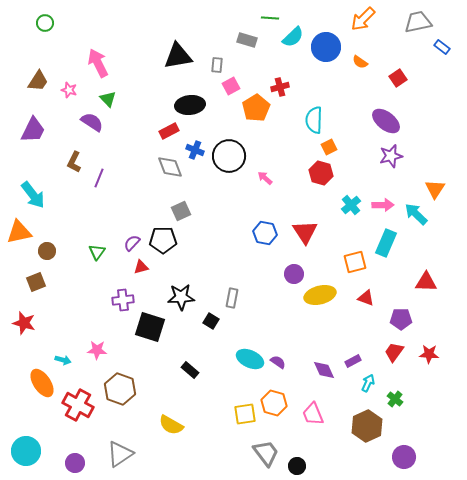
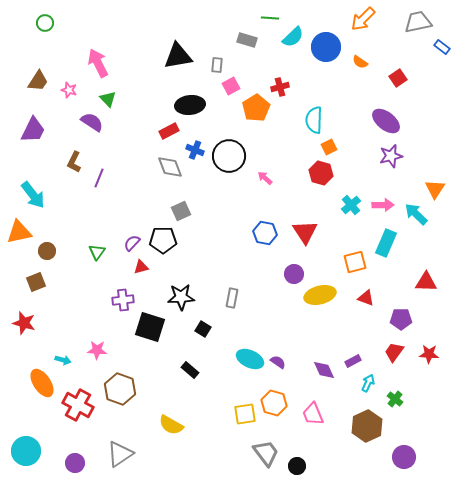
black square at (211, 321): moved 8 px left, 8 px down
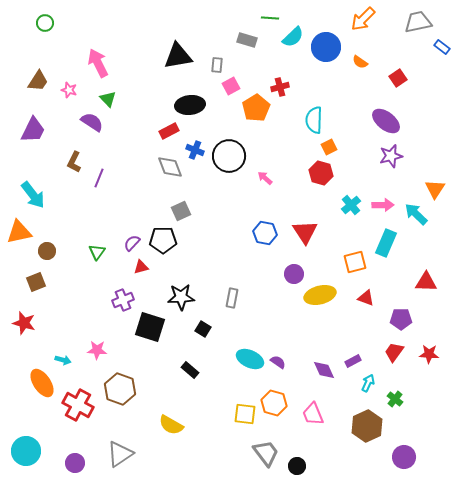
purple cross at (123, 300): rotated 15 degrees counterclockwise
yellow square at (245, 414): rotated 15 degrees clockwise
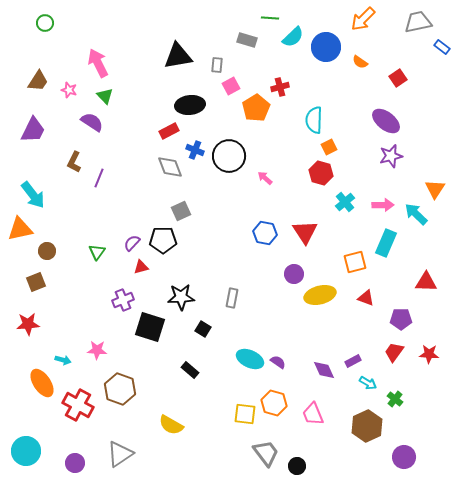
green triangle at (108, 99): moved 3 px left, 3 px up
cyan cross at (351, 205): moved 6 px left, 3 px up
orange triangle at (19, 232): moved 1 px right, 3 px up
red star at (24, 323): moved 4 px right, 1 px down; rotated 20 degrees counterclockwise
cyan arrow at (368, 383): rotated 96 degrees clockwise
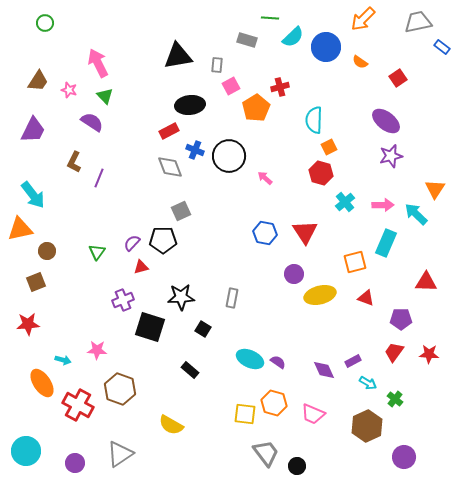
pink trapezoid at (313, 414): rotated 45 degrees counterclockwise
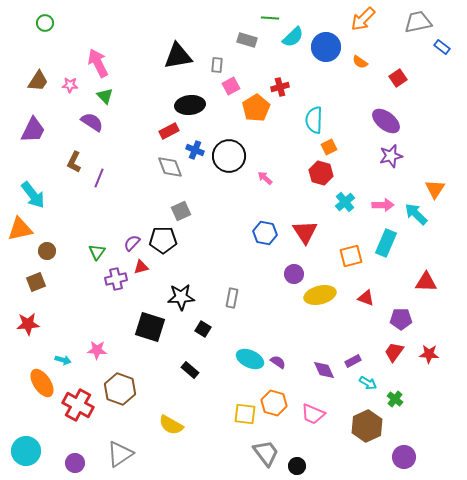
pink star at (69, 90): moved 1 px right, 5 px up; rotated 14 degrees counterclockwise
orange square at (355, 262): moved 4 px left, 6 px up
purple cross at (123, 300): moved 7 px left, 21 px up; rotated 10 degrees clockwise
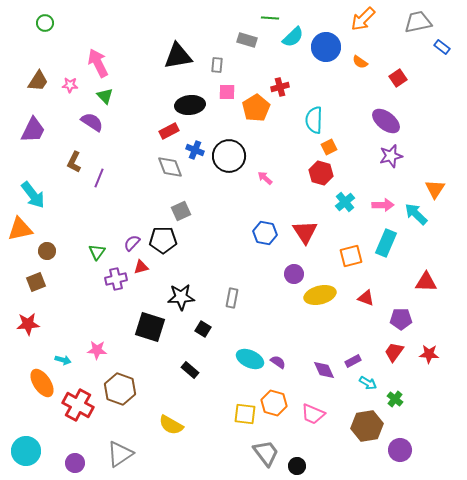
pink square at (231, 86): moved 4 px left, 6 px down; rotated 30 degrees clockwise
brown hexagon at (367, 426): rotated 16 degrees clockwise
purple circle at (404, 457): moved 4 px left, 7 px up
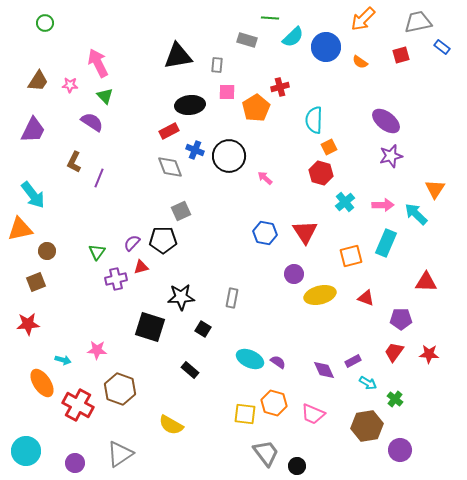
red square at (398, 78): moved 3 px right, 23 px up; rotated 18 degrees clockwise
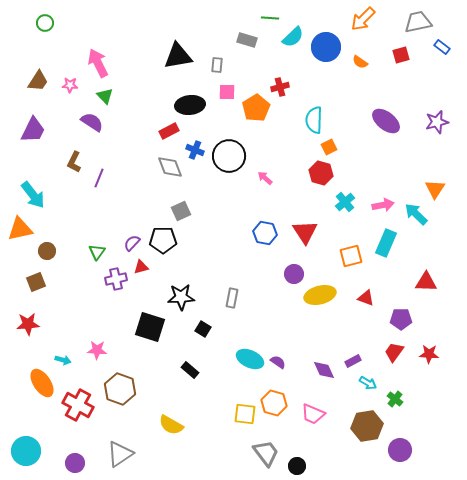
purple star at (391, 156): moved 46 px right, 34 px up
pink arrow at (383, 205): rotated 10 degrees counterclockwise
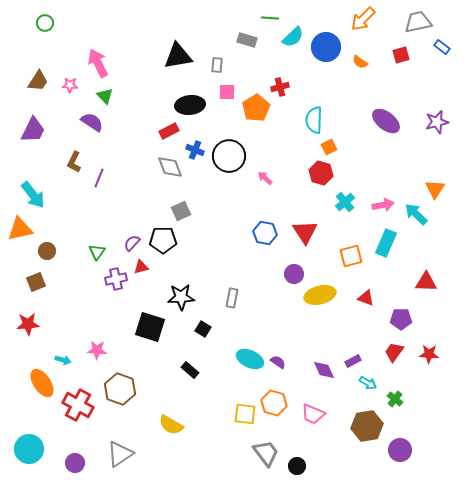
cyan circle at (26, 451): moved 3 px right, 2 px up
